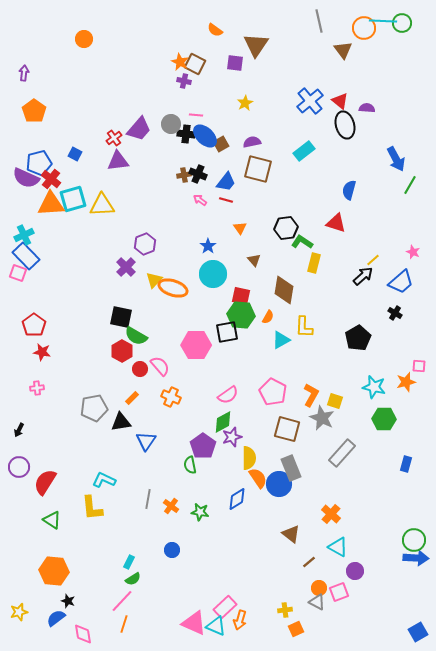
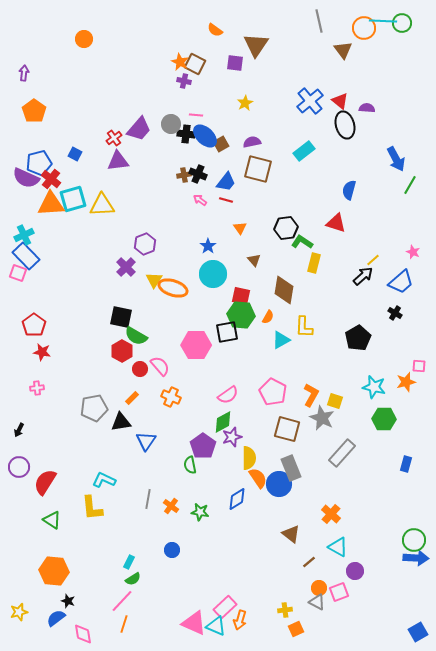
yellow triangle at (154, 280): rotated 12 degrees counterclockwise
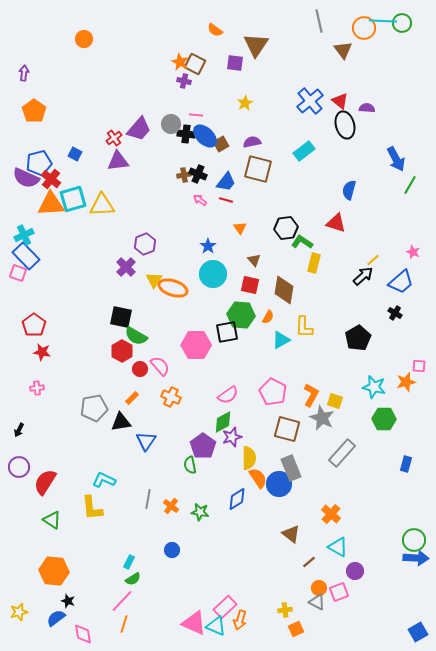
red square at (241, 296): moved 9 px right, 11 px up
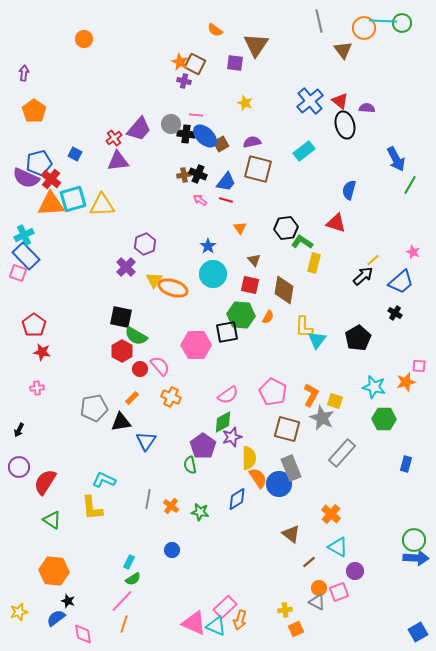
yellow star at (245, 103): rotated 21 degrees counterclockwise
cyan triangle at (281, 340): moved 36 px right; rotated 24 degrees counterclockwise
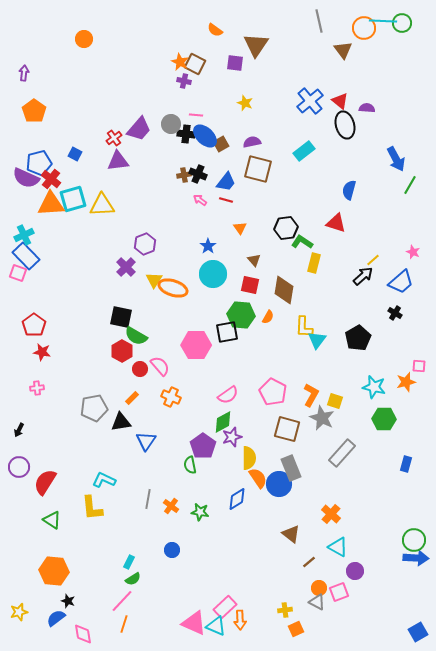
orange arrow at (240, 620): rotated 18 degrees counterclockwise
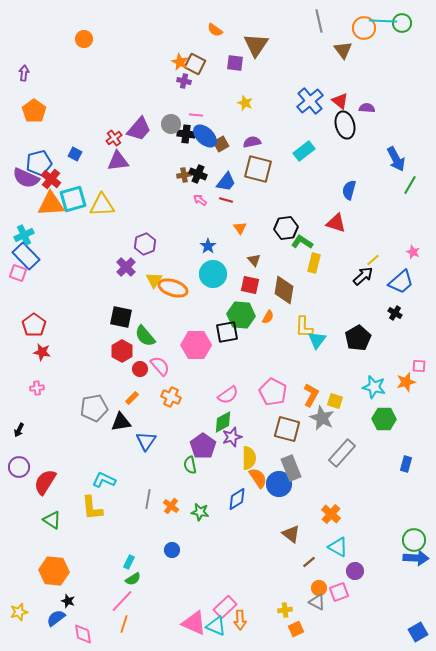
green semicircle at (136, 336): moved 9 px right; rotated 20 degrees clockwise
